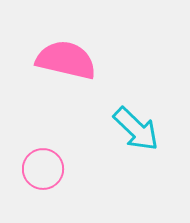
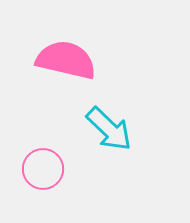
cyan arrow: moved 27 px left
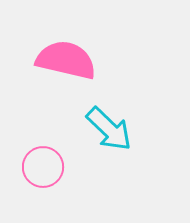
pink circle: moved 2 px up
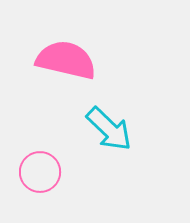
pink circle: moved 3 px left, 5 px down
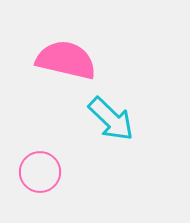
cyan arrow: moved 2 px right, 10 px up
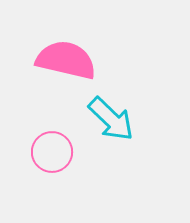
pink circle: moved 12 px right, 20 px up
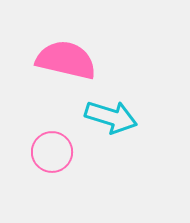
cyan arrow: moved 2 px up; rotated 27 degrees counterclockwise
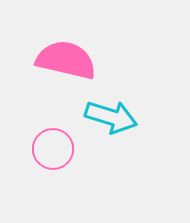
pink circle: moved 1 px right, 3 px up
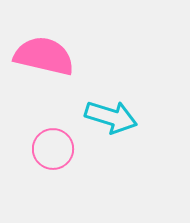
pink semicircle: moved 22 px left, 4 px up
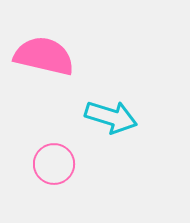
pink circle: moved 1 px right, 15 px down
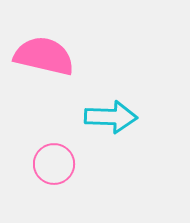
cyan arrow: rotated 15 degrees counterclockwise
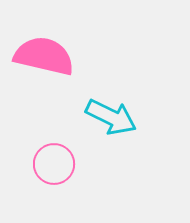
cyan arrow: rotated 24 degrees clockwise
